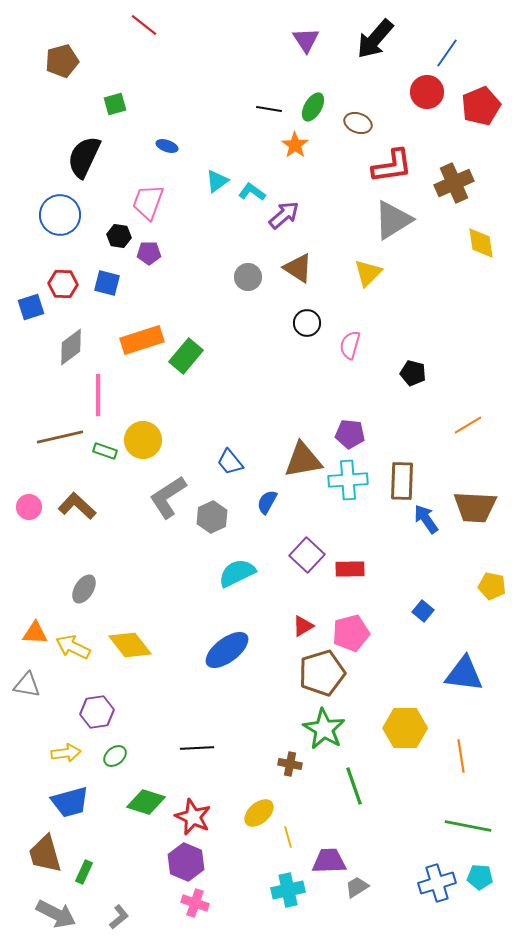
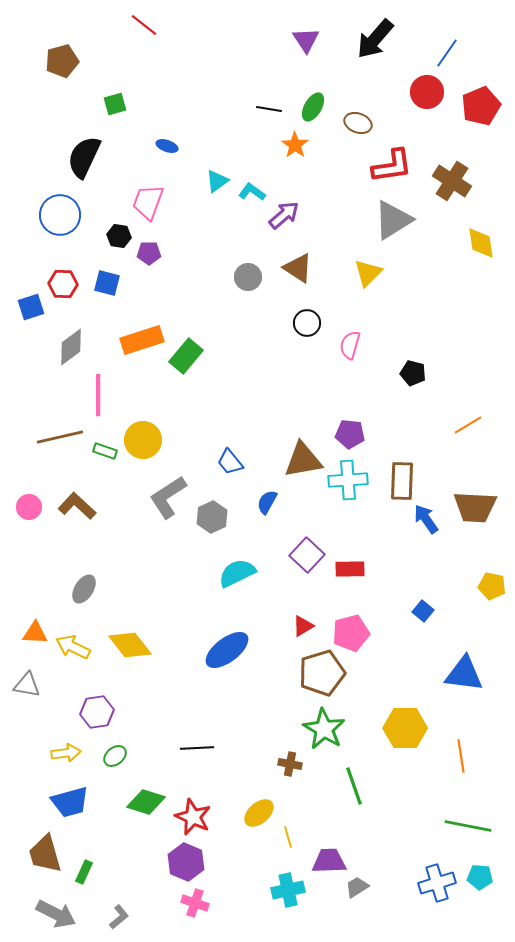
brown cross at (454, 183): moved 2 px left, 2 px up; rotated 33 degrees counterclockwise
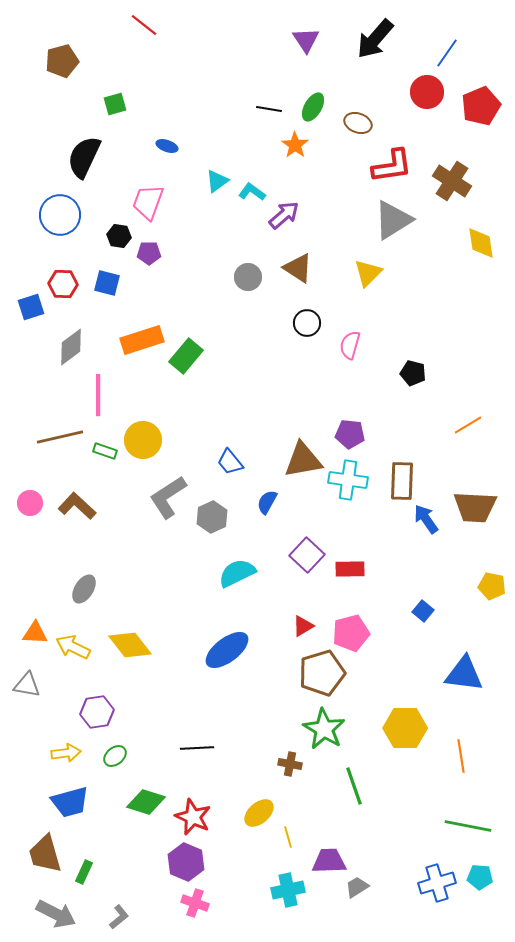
cyan cross at (348, 480): rotated 12 degrees clockwise
pink circle at (29, 507): moved 1 px right, 4 px up
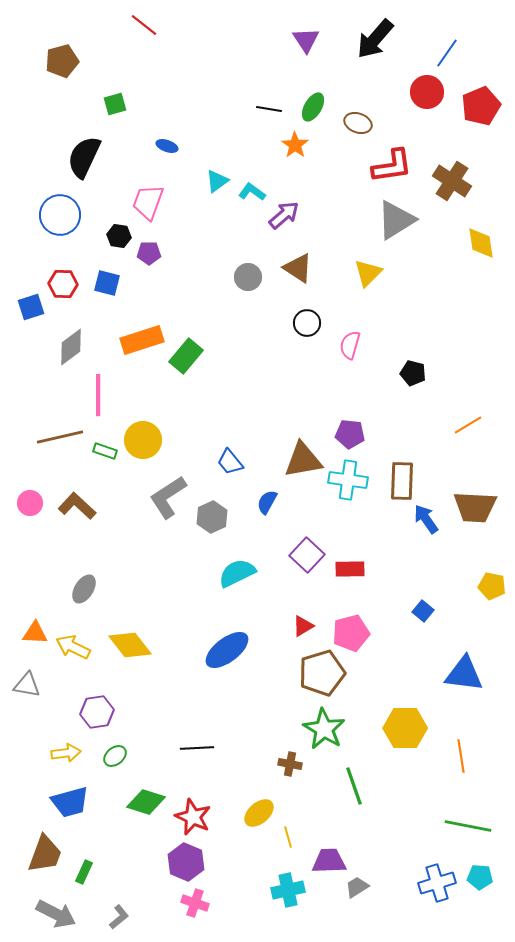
gray triangle at (393, 220): moved 3 px right
brown trapezoid at (45, 854): rotated 144 degrees counterclockwise
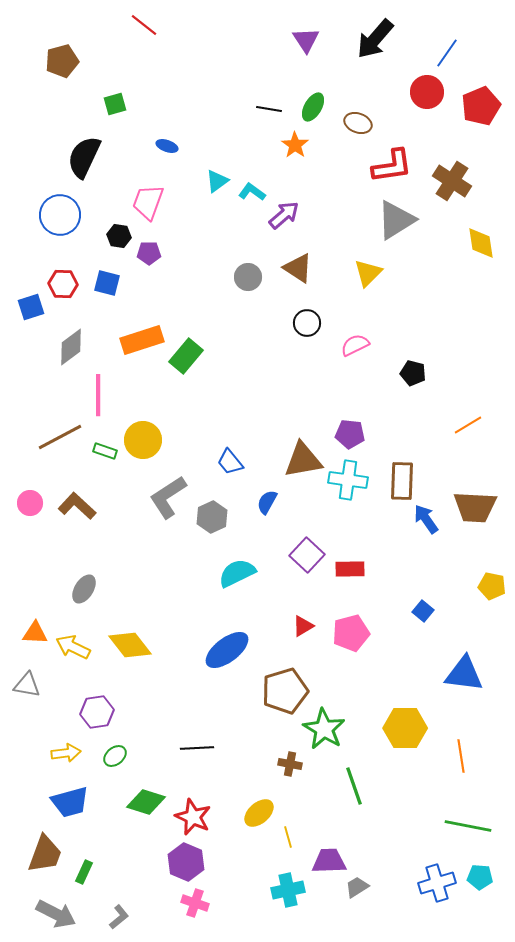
pink semicircle at (350, 345): moved 5 px right; rotated 48 degrees clockwise
brown line at (60, 437): rotated 15 degrees counterclockwise
brown pentagon at (322, 673): moved 37 px left, 18 px down
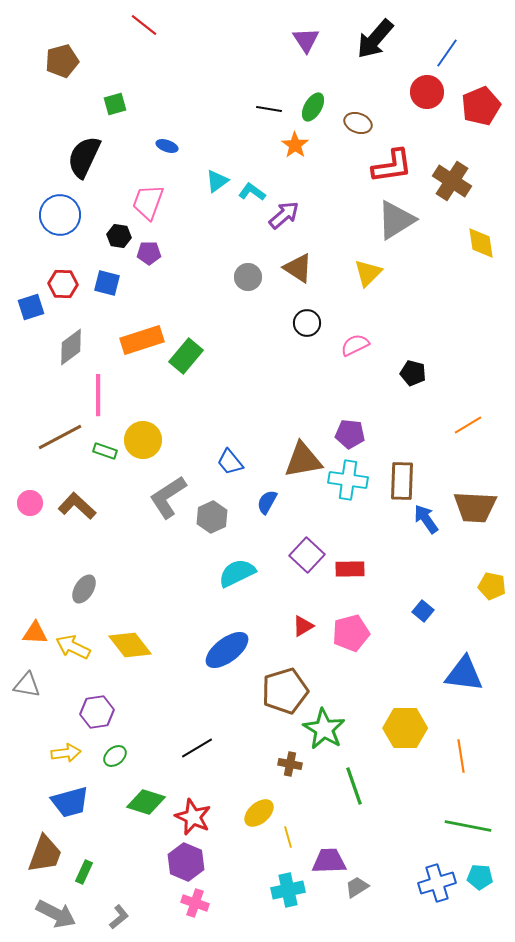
black line at (197, 748): rotated 28 degrees counterclockwise
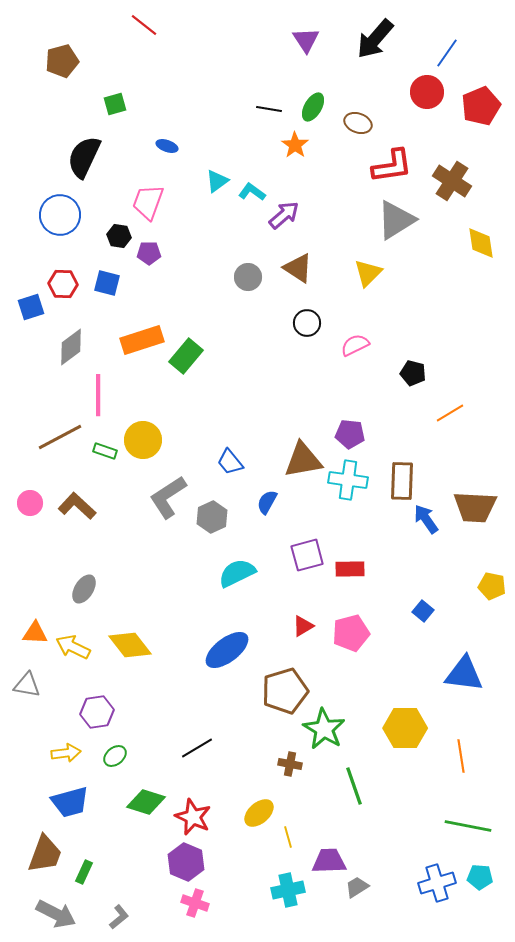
orange line at (468, 425): moved 18 px left, 12 px up
purple square at (307, 555): rotated 32 degrees clockwise
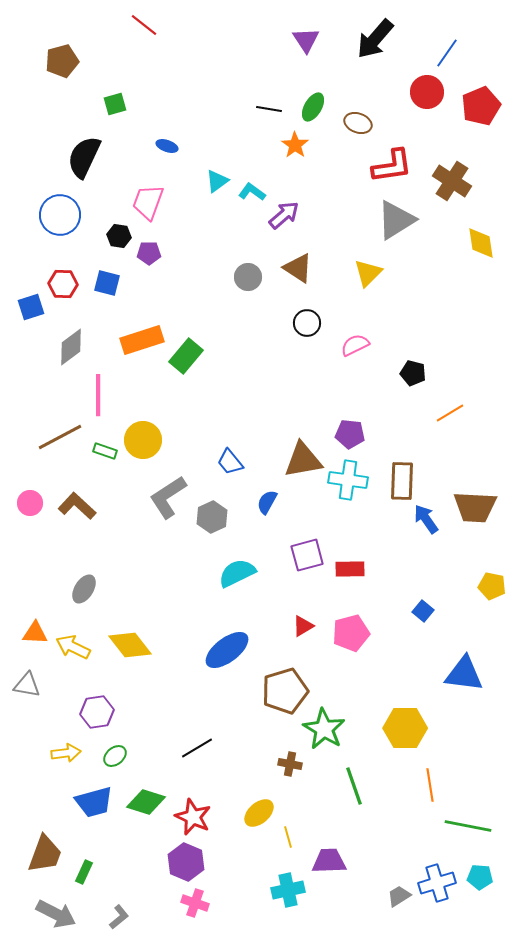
orange line at (461, 756): moved 31 px left, 29 px down
blue trapezoid at (70, 802): moved 24 px right
gray trapezoid at (357, 887): moved 42 px right, 9 px down
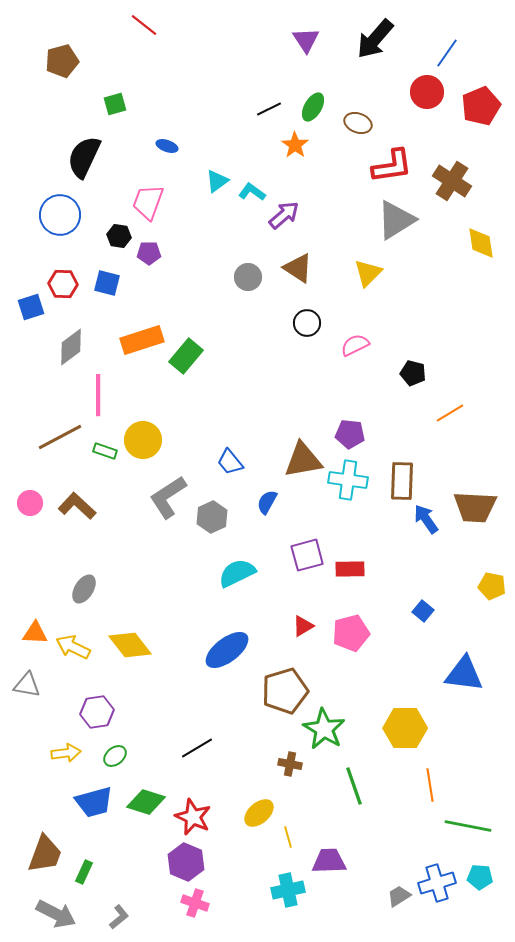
black line at (269, 109): rotated 35 degrees counterclockwise
